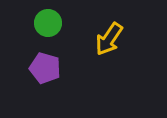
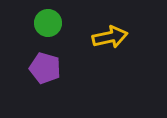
yellow arrow: moved 1 px right, 2 px up; rotated 136 degrees counterclockwise
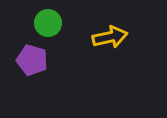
purple pentagon: moved 13 px left, 8 px up
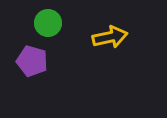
purple pentagon: moved 1 px down
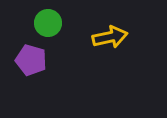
purple pentagon: moved 1 px left, 1 px up
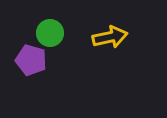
green circle: moved 2 px right, 10 px down
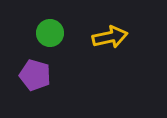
purple pentagon: moved 4 px right, 15 px down
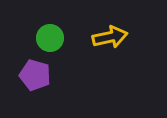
green circle: moved 5 px down
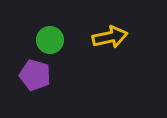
green circle: moved 2 px down
